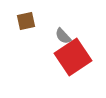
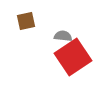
gray semicircle: rotated 138 degrees clockwise
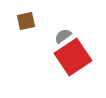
gray semicircle: rotated 42 degrees counterclockwise
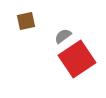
red square: moved 4 px right, 2 px down
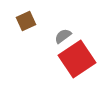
brown square: rotated 12 degrees counterclockwise
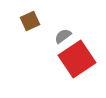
brown square: moved 4 px right
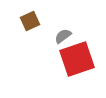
red square: rotated 15 degrees clockwise
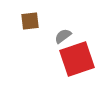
brown square: rotated 18 degrees clockwise
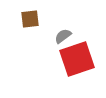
brown square: moved 2 px up
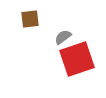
gray semicircle: moved 1 px down
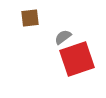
brown square: moved 1 px up
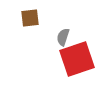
gray semicircle: rotated 36 degrees counterclockwise
